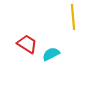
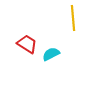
yellow line: moved 1 px down
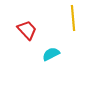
red trapezoid: moved 14 px up; rotated 15 degrees clockwise
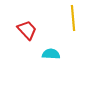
cyan semicircle: rotated 30 degrees clockwise
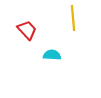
cyan semicircle: moved 1 px right, 1 px down
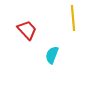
cyan semicircle: rotated 72 degrees counterclockwise
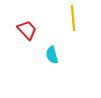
cyan semicircle: rotated 36 degrees counterclockwise
